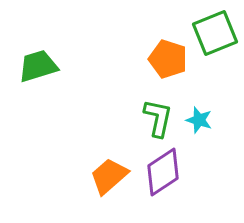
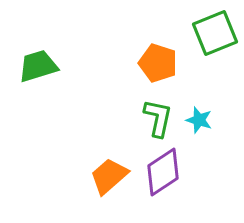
orange pentagon: moved 10 px left, 4 px down
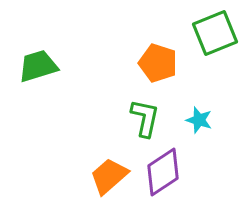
green L-shape: moved 13 px left
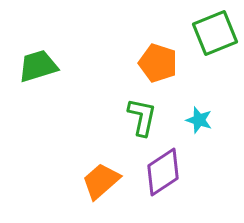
green L-shape: moved 3 px left, 1 px up
orange trapezoid: moved 8 px left, 5 px down
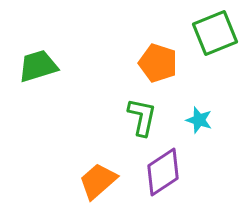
orange trapezoid: moved 3 px left
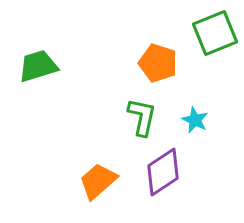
cyan star: moved 4 px left; rotated 8 degrees clockwise
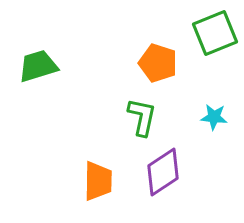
cyan star: moved 19 px right, 3 px up; rotated 20 degrees counterclockwise
orange trapezoid: rotated 132 degrees clockwise
